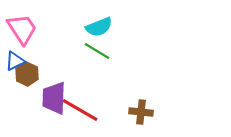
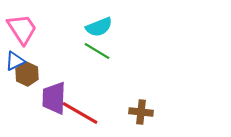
red line: moved 3 px down
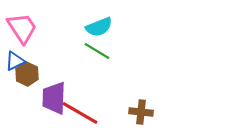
pink trapezoid: moved 1 px up
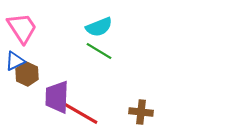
green line: moved 2 px right
purple trapezoid: moved 3 px right, 1 px up
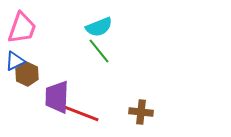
pink trapezoid: rotated 52 degrees clockwise
green line: rotated 20 degrees clockwise
red line: rotated 9 degrees counterclockwise
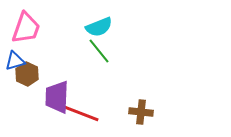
pink trapezoid: moved 4 px right
blue triangle: rotated 10 degrees clockwise
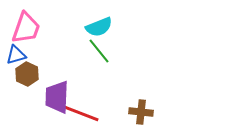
blue triangle: moved 1 px right, 6 px up
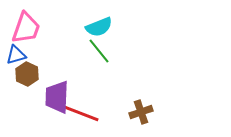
brown cross: rotated 25 degrees counterclockwise
